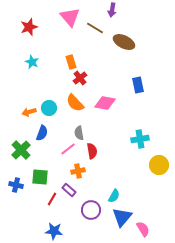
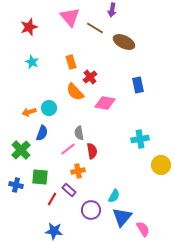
red cross: moved 10 px right, 1 px up
orange semicircle: moved 11 px up
yellow circle: moved 2 px right
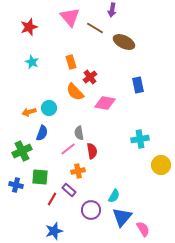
green cross: moved 1 px right, 1 px down; rotated 18 degrees clockwise
blue star: rotated 24 degrees counterclockwise
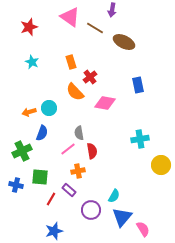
pink triangle: rotated 15 degrees counterclockwise
red line: moved 1 px left
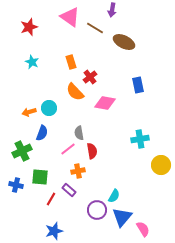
purple circle: moved 6 px right
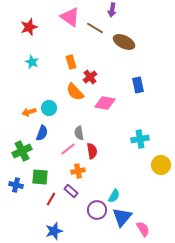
purple rectangle: moved 2 px right, 1 px down
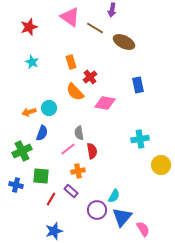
green square: moved 1 px right, 1 px up
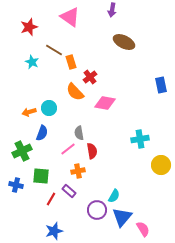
brown line: moved 41 px left, 22 px down
blue rectangle: moved 23 px right
purple rectangle: moved 2 px left
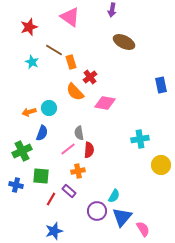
red semicircle: moved 3 px left, 1 px up; rotated 14 degrees clockwise
purple circle: moved 1 px down
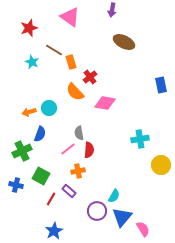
red star: moved 1 px down
blue semicircle: moved 2 px left, 1 px down
green square: rotated 24 degrees clockwise
blue star: rotated 12 degrees counterclockwise
